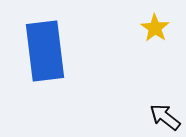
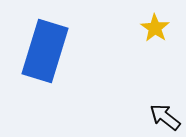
blue rectangle: rotated 24 degrees clockwise
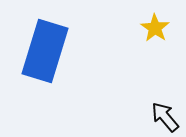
black arrow: rotated 12 degrees clockwise
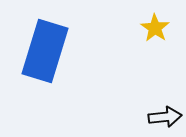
black arrow: rotated 124 degrees clockwise
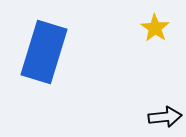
blue rectangle: moved 1 px left, 1 px down
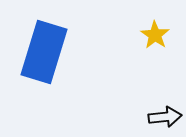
yellow star: moved 7 px down
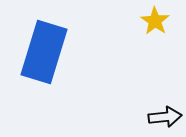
yellow star: moved 14 px up
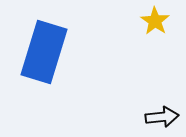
black arrow: moved 3 px left
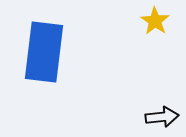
blue rectangle: rotated 10 degrees counterclockwise
